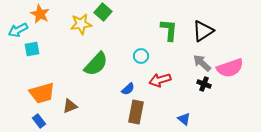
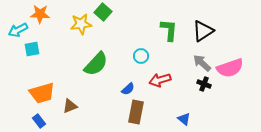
orange star: rotated 24 degrees counterclockwise
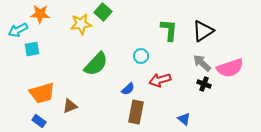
blue rectangle: rotated 16 degrees counterclockwise
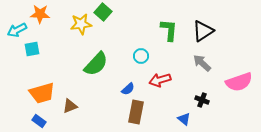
cyan arrow: moved 1 px left
pink semicircle: moved 9 px right, 14 px down
black cross: moved 2 px left, 16 px down
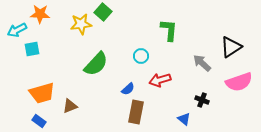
black triangle: moved 28 px right, 16 px down
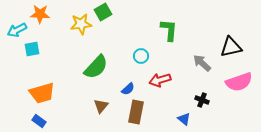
green square: rotated 18 degrees clockwise
black triangle: rotated 20 degrees clockwise
green semicircle: moved 3 px down
brown triangle: moved 31 px right; rotated 28 degrees counterclockwise
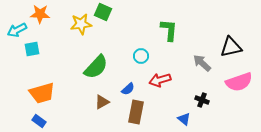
green square: rotated 36 degrees counterclockwise
brown triangle: moved 1 px right, 4 px up; rotated 21 degrees clockwise
